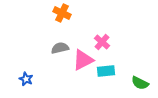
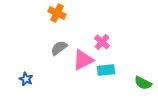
orange cross: moved 5 px left
gray semicircle: moved 1 px left; rotated 24 degrees counterclockwise
cyan rectangle: moved 1 px up
green semicircle: moved 3 px right
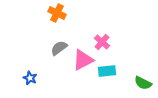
cyan rectangle: moved 1 px right, 1 px down
blue star: moved 4 px right, 1 px up
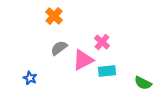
orange cross: moved 3 px left, 3 px down; rotated 18 degrees clockwise
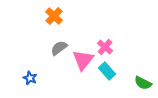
pink cross: moved 3 px right, 5 px down
pink triangle: rotated 25 degrees counterclockwise
cyan rectangle: rotated 54 degrees clockwise
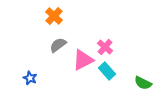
gray semicircle: moved 1 px left, 3 px up
pink triangle: rotated 25 degrees clockwise
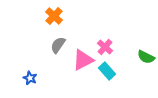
gray semicircle: rotated 18 degrees counterclockwise
green semicircle: moved 3 px right, 26 px up
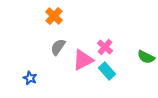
gray semicircle: moved 2 px down
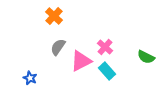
pink triangle: moved 2 px left, 1 px down
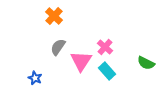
green semicircle: moved 6 px down
pink triangle: rotated 30 degrees counterclockwise
blue star: moved 5 px right
